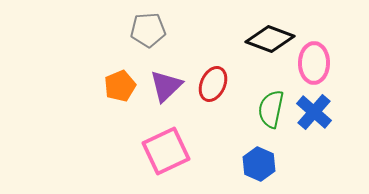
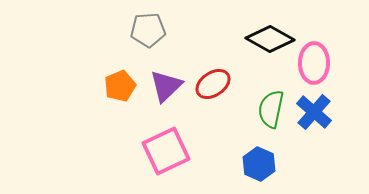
black diamond: rotated 9 degrees clockwise
red ellipse: rotated 32 degrees clockwise
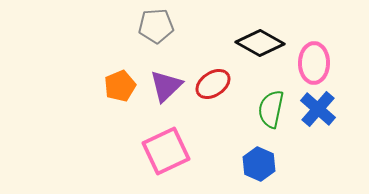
gray pentagon: moved 8 px right, 4 px up
black diamond: moved 10 px left, 4 px down
blue cross: moved 4 px right, 3 px up
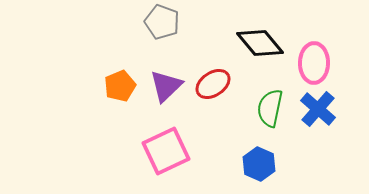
gray pentagon: moved 6 px right, 4 px up; rotated 24 degrees clockwise
black diamond: rotated 21 degrees clockwise
green semicircle: moved 1 px left, 1 px up
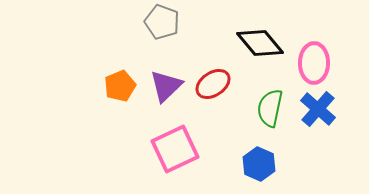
pink square: moved 9 px right, 2 px up
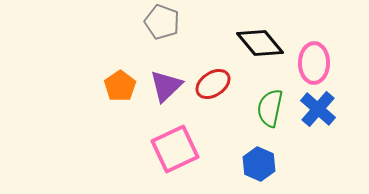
orange pentagon: rotated 12 degrees counterclockwise
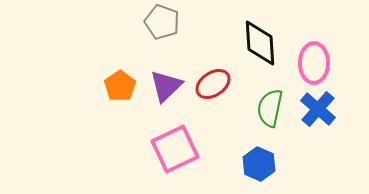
black diamond: rotated 36 degrees clockwise
